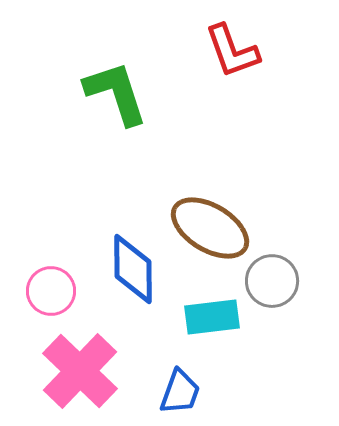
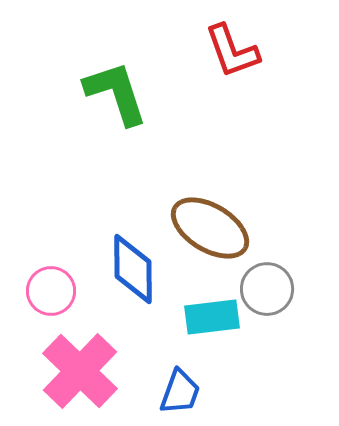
gray circle: moved 5 px left, 8 px down
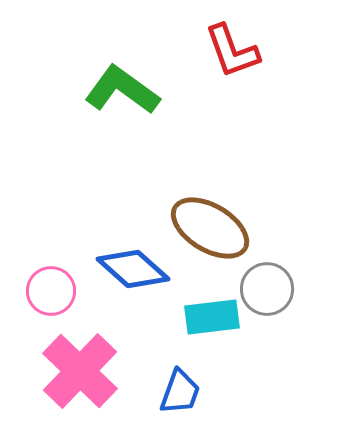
green L-shape: moved 6 px right, 3 px up; rotated 36 degrees counterclockwise
blue diamond: rotated 48 degrees counterclockwise
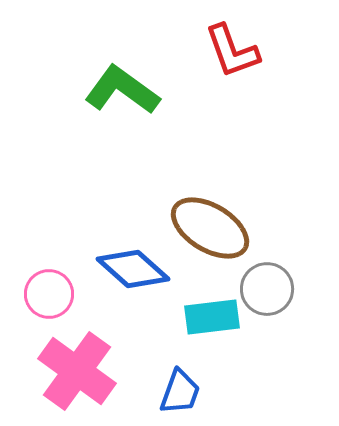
pink circle: moved 2 px left, 3 px down
pink cross: moved 3 px left; rotated 8 degrees counterclockwise
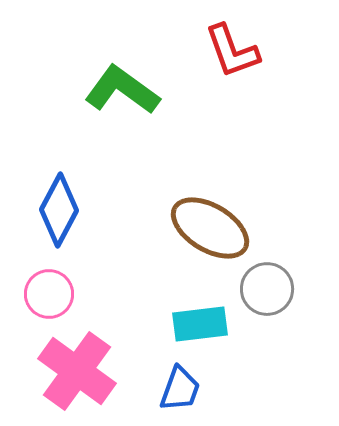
blue diamond: moved 74 px left, 59 px up; rotated 76 degrees clockwise
cyan rectangle: moved 12 px left, 7 px down
blue trapezoid: moved 3 px up
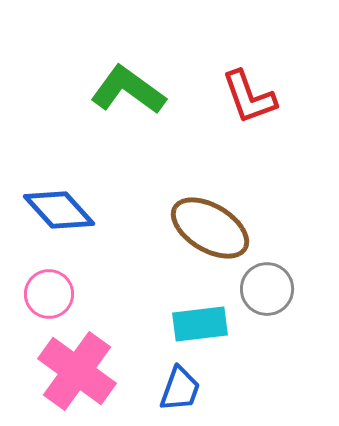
red L-shape: moved 17 px right, 46 px down
green L-shape: moved 6 px right
blue diamond: rotated 70 degrees counterclockwise
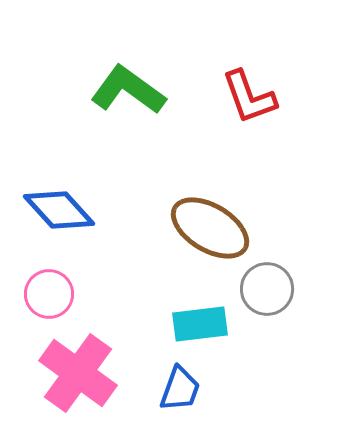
pink cross: moved 1 px right, 2 px down
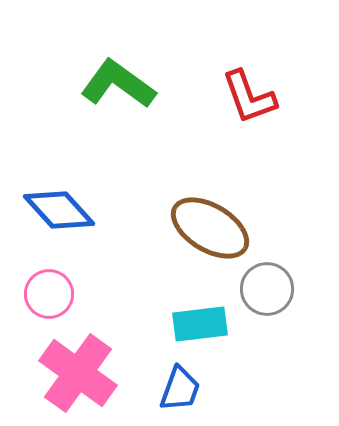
green L-shape: moved 10 px left, 6 px up
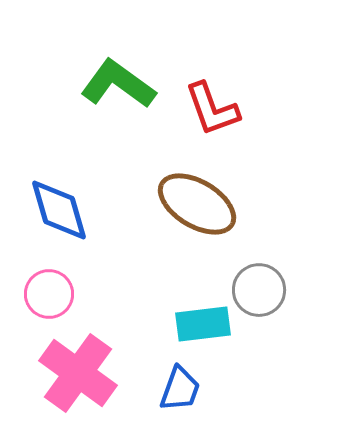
red L-shape: moved 37 px left, 12 px down
blue diamond: rotated 26 degrees clockwise
brown ellipse: moved 13 px left, 24 px up
gray circle: moved 8 px left, 1 px down
cyan rectangle: moved 3 px right
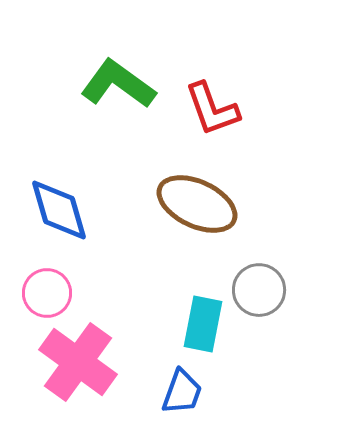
brown ellipse: rotated 6 degrees counterclockwise
pink circle: moved 2 px left, 1 px up
cyan rectangle: rotated 72 degrees counterclockwise
pink cross: moved 11 px up
blue trapezoid: moved 2 px right, 3 px down
